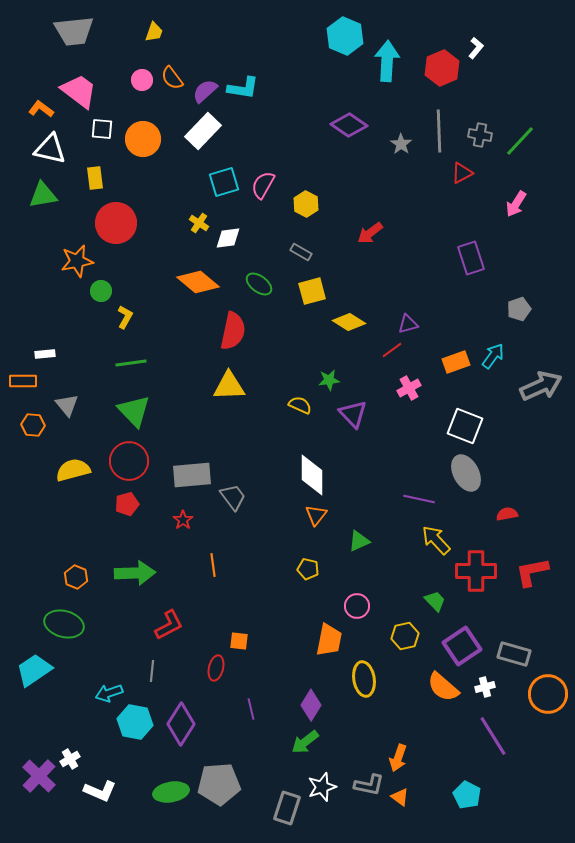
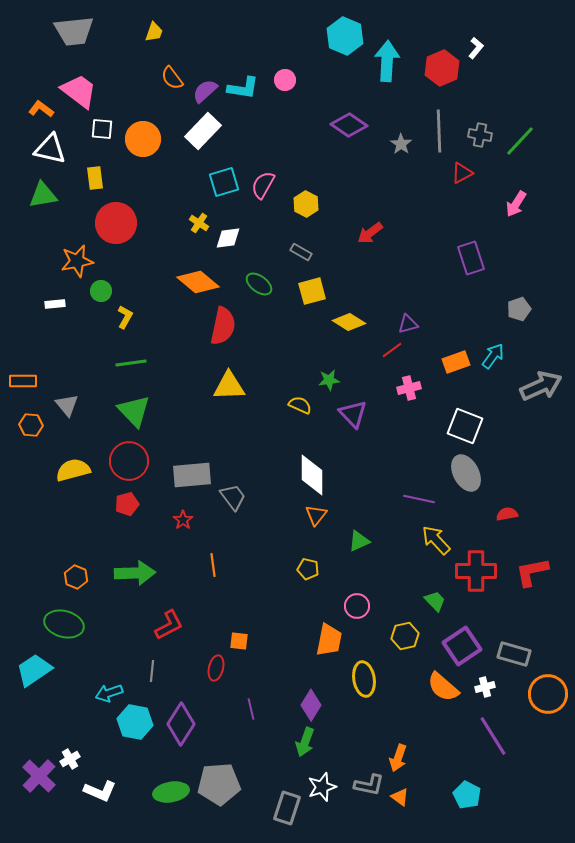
pink circle at (142, 80): moved 143 px right
red semicircle at (233, 331): moved 10 px left, 5 px up
white rectangle at (45, 354): moved 10 px right, 50 px up
pink cross at (409, 388): rotated 15 degrees clockwise
orange hexagon at (33, 425): moved 2 px left
green arrow at (305, 742): rotated 32 degrees counterclockwise
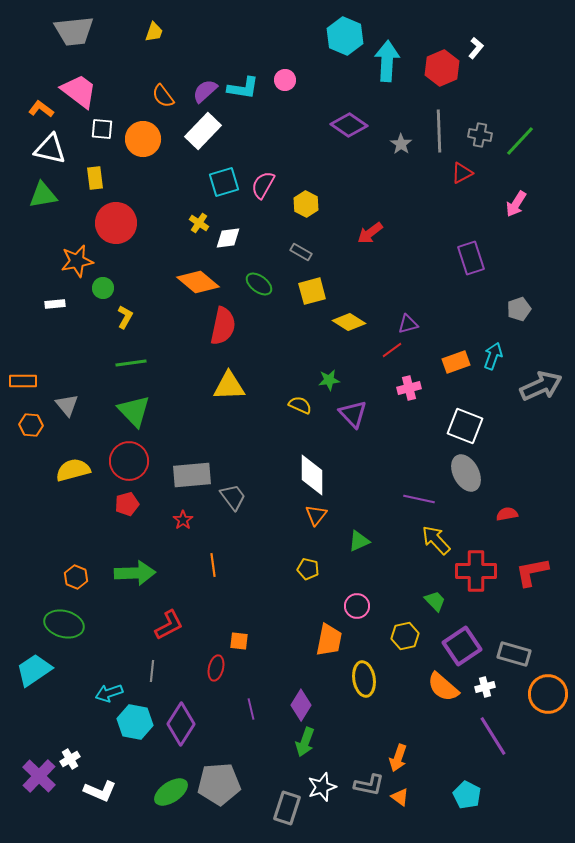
orange semicircle at (172, 78): moved 9 px left, 18 px down
green circle at (101, 291): moved 2 px right, 3 px up
cyan arrow at (493, 356): rotated 16 degrees counterclockwise
purple diamond at (311, 705): moved 10 px left
green ellipse at (171, 792): rotated 24 degrees counterclockwise
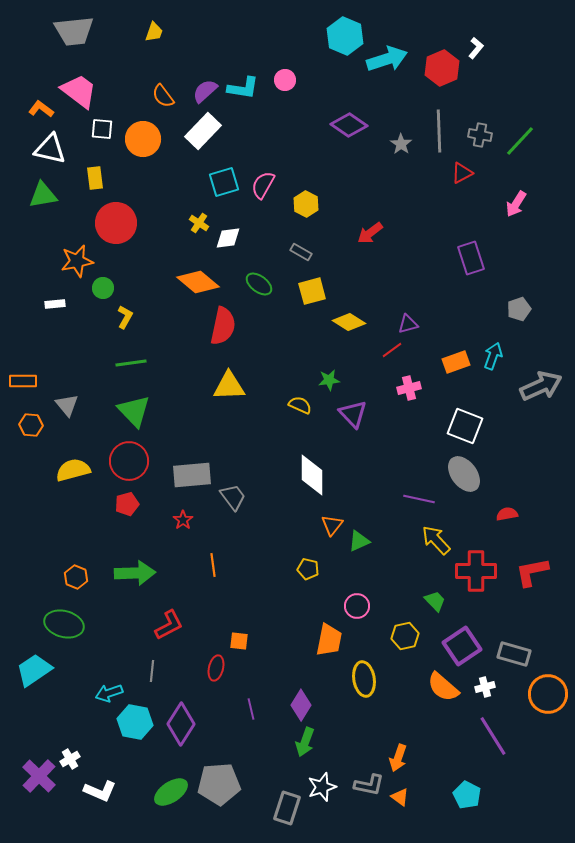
cyan arrow at (387, 61): moved 2 px up; rotated 69 degrees clockwise
gray ellipse at (466, 473): moved 2 px left, 1 px down; rotated 9 degrees counterclockwise
orange triangle at (316, 515): moved 16 px right, 10 px down
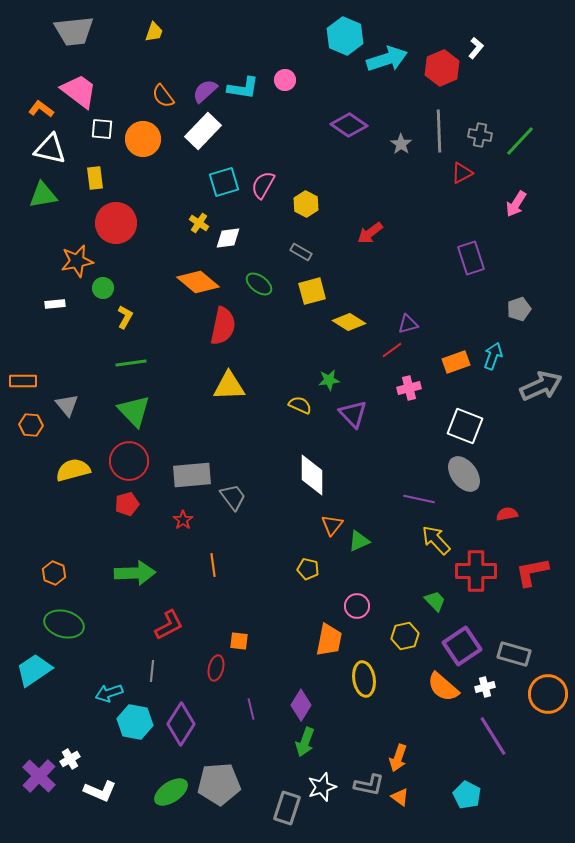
orange hexagon at (76, 577): moved 22 px left, 4 px up
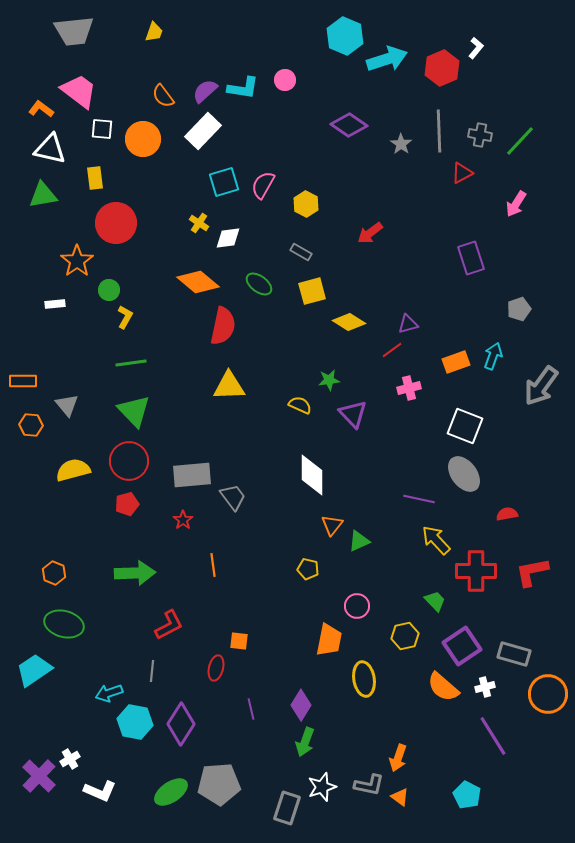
orange star at (77, 261): rotated 24 degrees counterclockwise
green circle at (103, 288): moved 6 px right, 2 px down
gray arrow at (541, 386): rotated 150 degrees clockwise
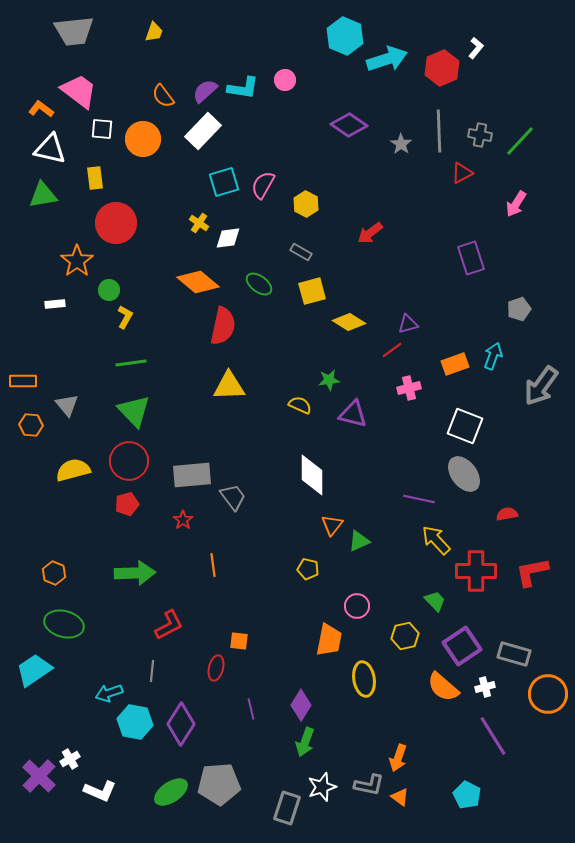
orange rectangle at (456, 362): moved 1 px left, 2 px down
purple triangle at (353, 414): rotated 32 degrees counterclockwise
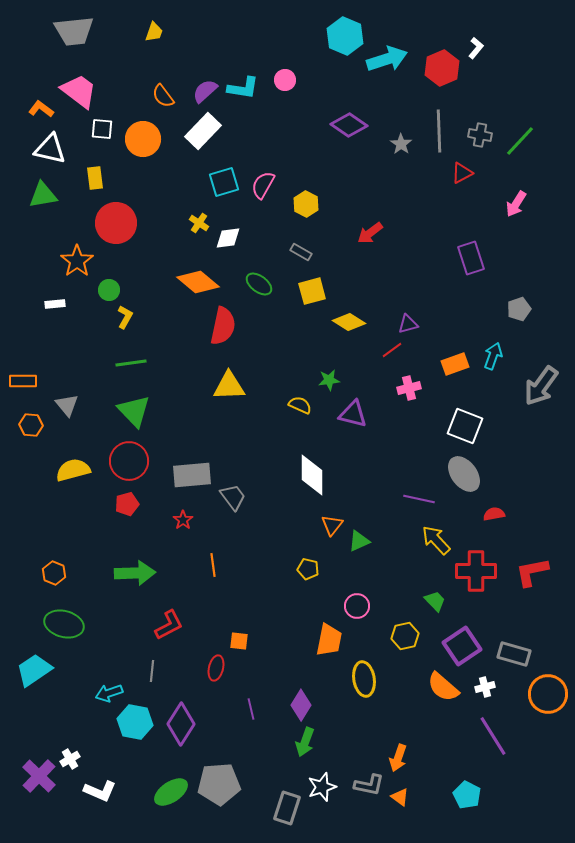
red semicircle at (507, 514): moved 13 px left
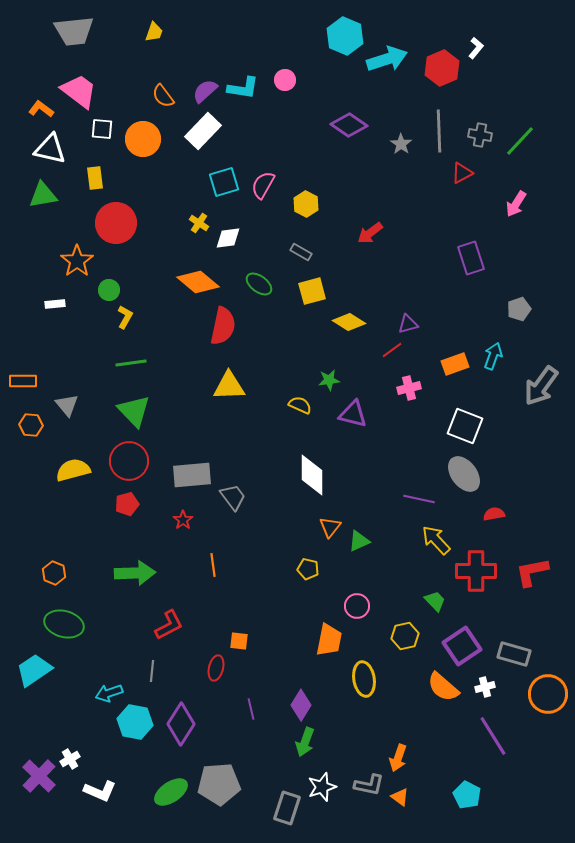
orange triangle at (332, 525): moved 2 px left, 2 px down
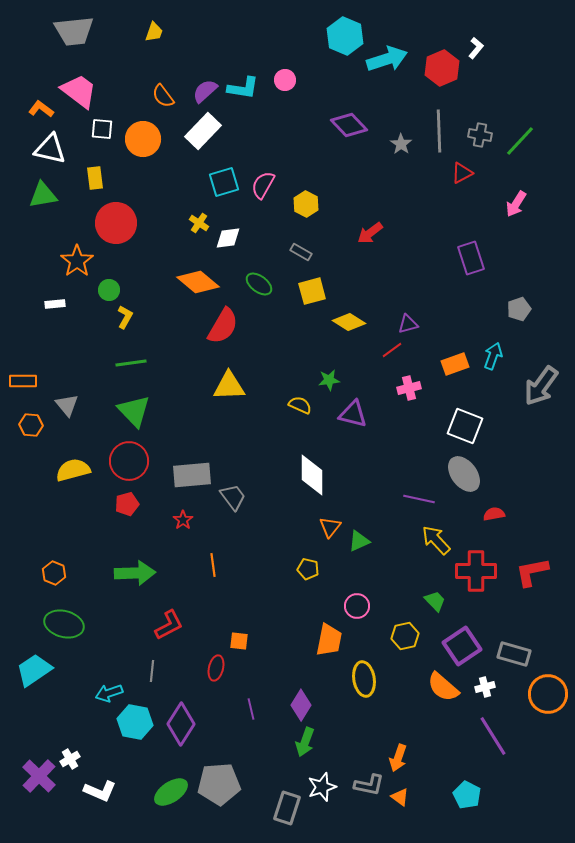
purple diamond at (349, 125): rotated 12 degrees clockwise
red semicircle at (223, 326): rotated 18 degrees clockwise
